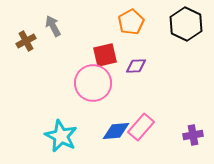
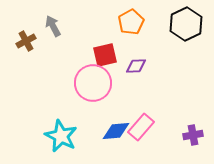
black hexagon: rotated 8 degrees clockwise
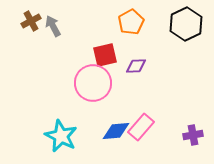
brown cross: moved 5 px right, 20 px up
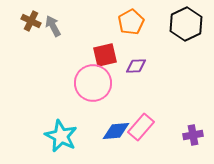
brown cross: rotated 36 degrees counterclockwise
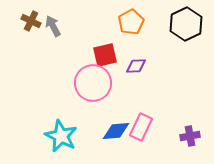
pink rectangle: rotated 16 degrees counterclockwise
purple cross: moved 3 px left, 1 px down
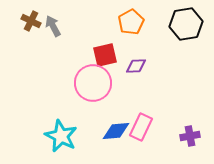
black hexagon: rotated 16 degrees clockwise
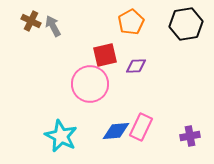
pink circle: moved 3 px left, 1 px down
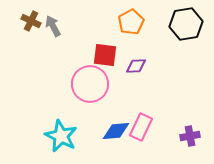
red square: rotated 20 degrees clockwise
